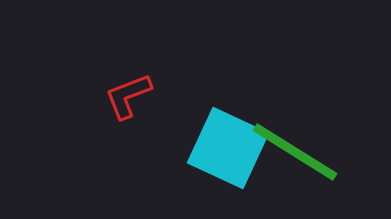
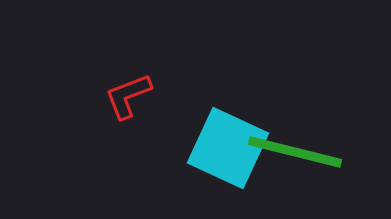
green line: rotated 18 degrees counterclockwise
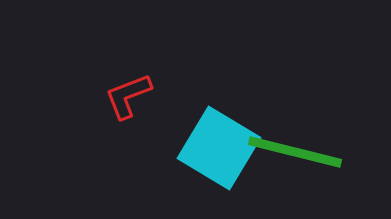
cyan square: moved 9 px left; rotated 6 degrees clockwise
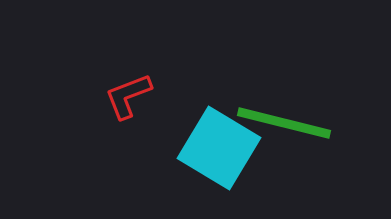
green line: moved 11 px left, 29 px up
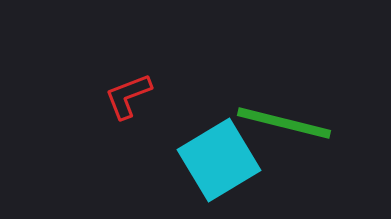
cyan square: moved 12 px down; rotated 28 degrees clockwise
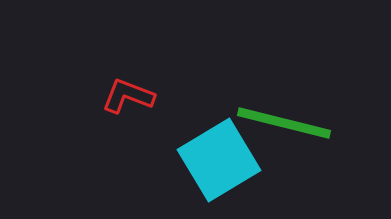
red L-shape: rotated 42 degrees clockwise
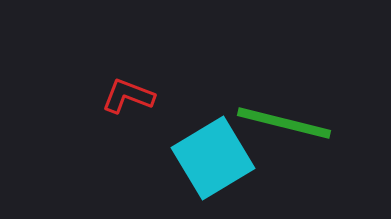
cyan square: moved 6 px left, 2 px up
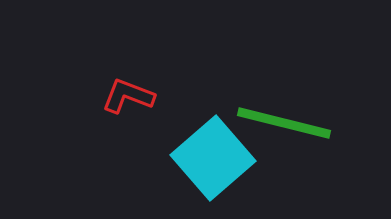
cyan square: rotated 10 degrees counterclockwise
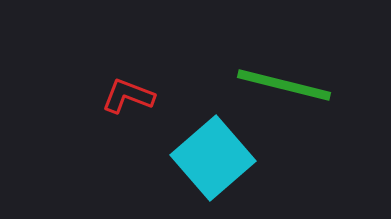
green line: moved 38 px up
